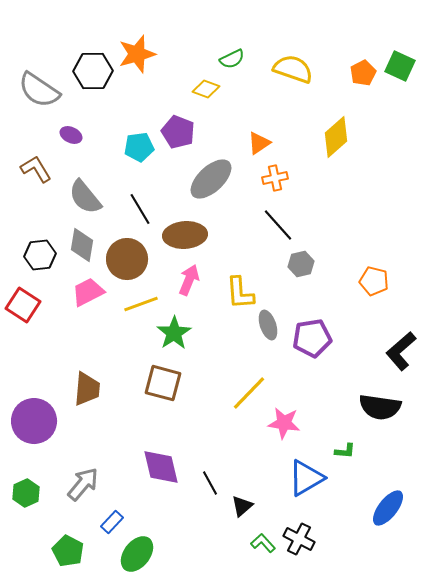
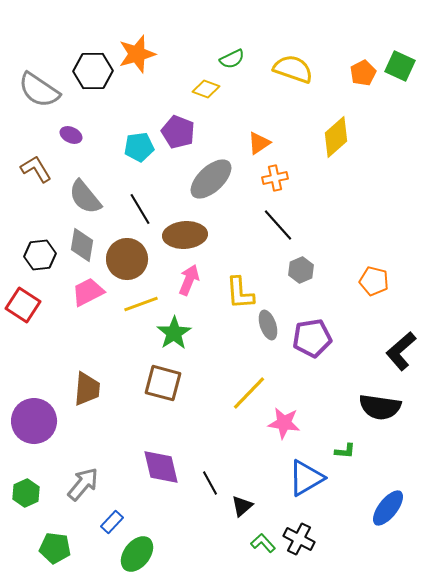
gray hexagon at (301, 264): moved 6 px down; rotated 10 degrees counterclockwise
green pentagon at (68, 551): moved 13 px left, 3 px up; rotated 20 degrees counterclockwise
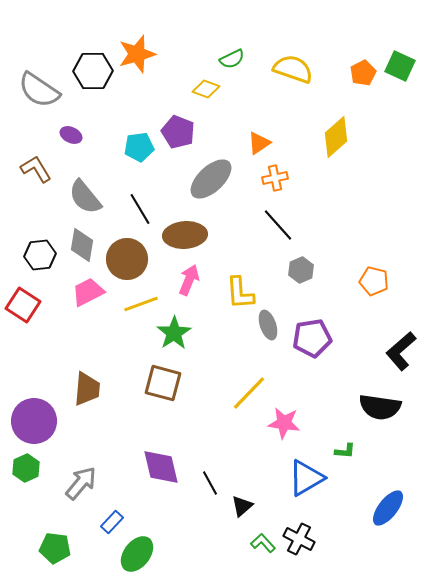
gray arrow at (83, 484): moved 2 px left, 1 px up
green hexagon at (26, 493): moved 25 px up
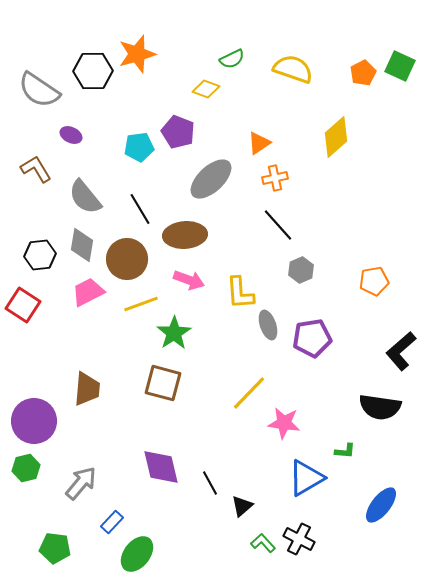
pink arrow at (189, 280): rotated 88 degrees clockwise
orange pentagon at (374, 281): rotated 24 degrees counterclockwise
green hexagon at (26, 468): rotated 12 degrees clockwise
blue ellipse at (388, 508): moved 7 px left, 3 px up
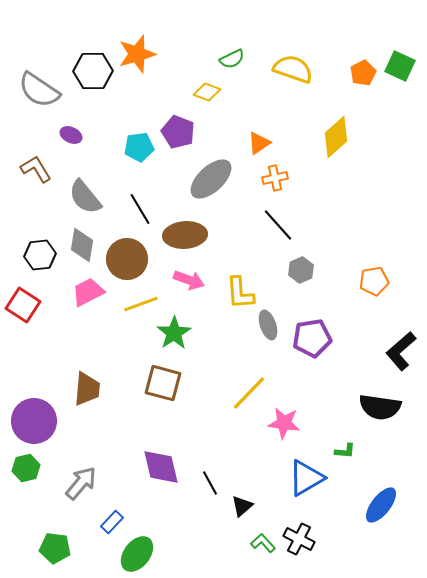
yellow diamond at (206, 89): moved 1 px right, 3 px down
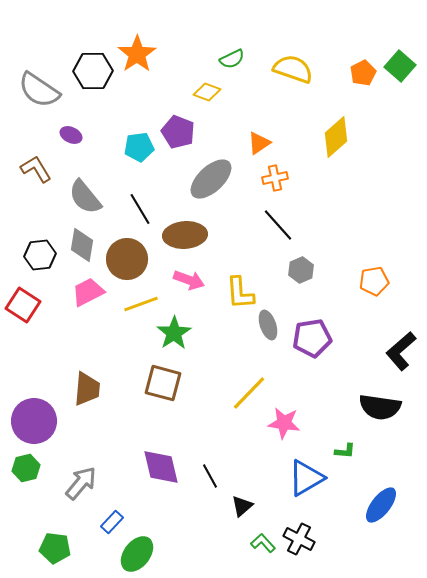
orange star at (137, 54): rotated 18 degrees counterclockwise
green square at (400, 66): rotated 16 degrees clockwise
black line at (210, 483): moved 7 px up
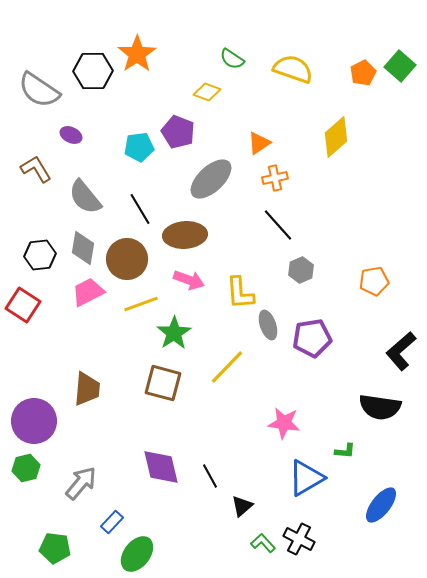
green semicircle at (232, 59): rotated 60 degrees clockwise
gray diamond at (82, 245): moved 1 px right, 3 px down
yellow line at (249, 393): moved 22 px left, 26 px up
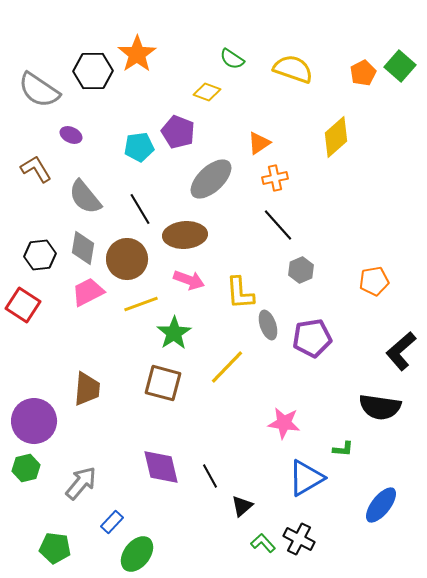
green L-shape at (345, 451): moved 2 px left, 2 px up
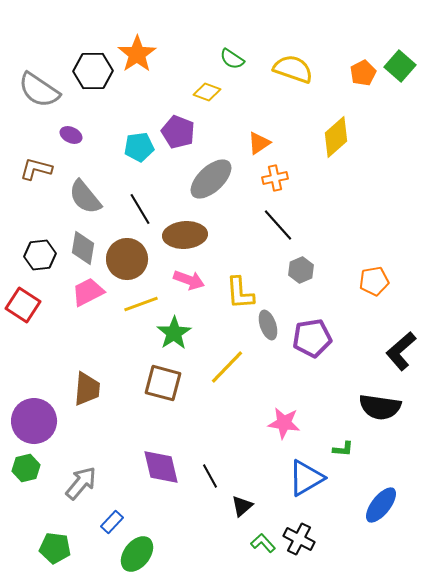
brown L-shape at (36, 169): rotated 44 degrees counterclockwise
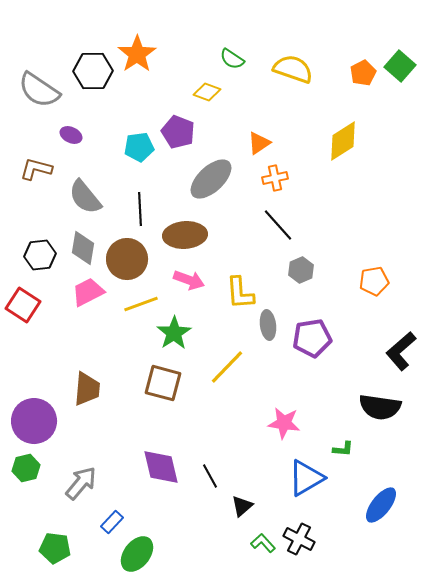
yellow diamond at (336, 137): moved 7 px right, 4 px down; rotated 9 degrees clockwise
black line at (140, 209): rotated 28 degrees clockwise
gray ellipse at (268, 325): rotated 12 degrees clockwise
